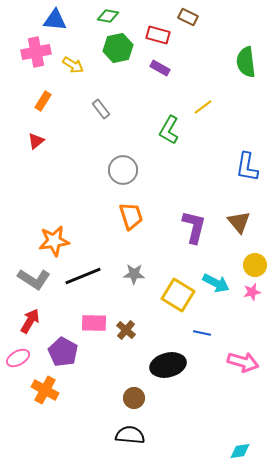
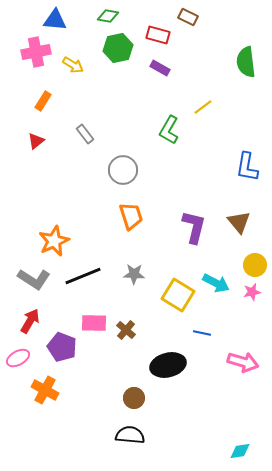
gray rectangle: moved 16 px left, 25 px down
orange star: rotated 16 degrees counterclockwise
purple pentagon: moved 1 px left, 5 px up; rotated 8 degrees counterclockwise
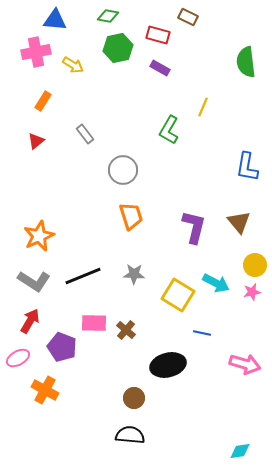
yellow line: rotated 30 degrees counterclockwise
orange star: moved 15 px left, 5 px up
gray L-shape: moved 2 px down
pink arrow: moved 2 px right, 2 px down
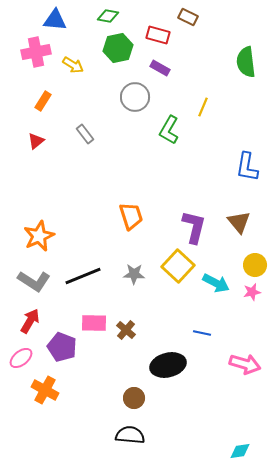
gray circle: moved 12 px right, 73 px up
yellow square: moved 29 px up; rotated 12 degrees clockwise
pink ellipse: moved 3 px right; rotated 10 degrees counterclockwise
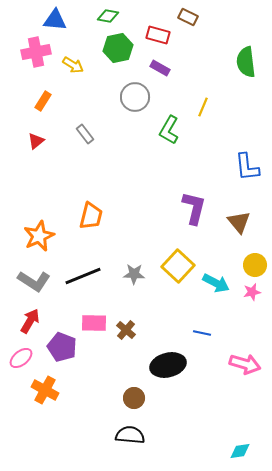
blue L-shape: rotated 16 degrees counterclockwise
orange trapezoid: moved 40 px left; rotated 32 degrees clockwise
purple L-shape: moved 19 px up
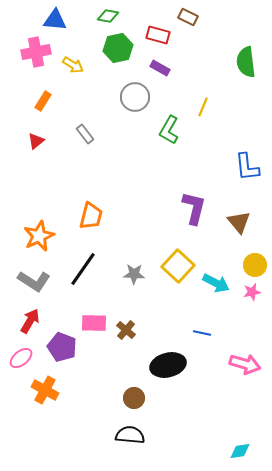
black line: moved 7 px up; rotated 33 degrees counterclockwise
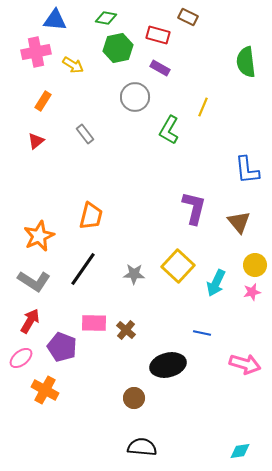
green diamond: moved 2 px left, 2 px down
blue L-shape: moved 3 px down
cyan arrow: rotated 88 degrees clockwise
black semicircle: moved 12 px right, 12 px down
